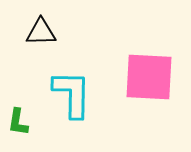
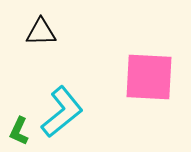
cyan L-shape: moved 10 px left, 18 px down; rotated 50 degrees clockwise
green L-shape: moved 1 px right, 9 px down; rotated 16 degrees clockwise
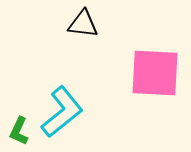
black triangle: moved 42 px right, 8 px up; rotated 8 degrees clockwise
pink square: moved 6 px right, 4 px up
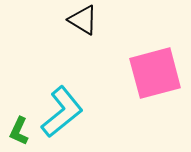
black triangle: moved 4 px up; rotated 24 degrees clockwise
pink square: rotated 18 degrees counterclockwise
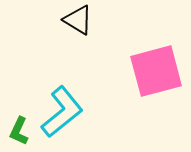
black triangle: moved 5 px left
pink square: moved 1 px right, 2 px up
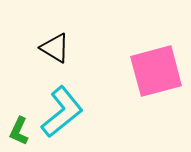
black triangle: moved 23 px left, 28 px down
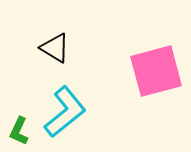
cyan L-shape: moved 3 px right
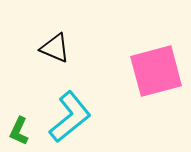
black triangle: rotated 8 degrees counterclockwise
cyan L-shape: moved 5 px right, 5 px down
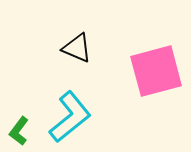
black triangle: moved 22 px right
green L-shape: rotated 12 degrees clockwise
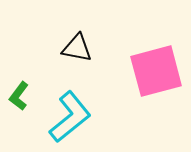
black triangle: rotated 12 degrees counterclockwise
green L-shape: moved 35 px up
